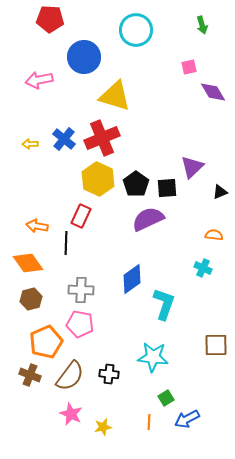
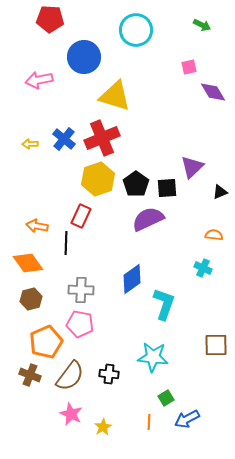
green arrow: rotated 48 degrees counterclockwise
yellow hexagon: rotated 16 degrees clockwise
yellow star: rotated 18 degrees counterclockwise
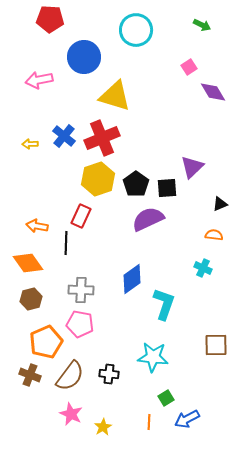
pink square: rotated 21 degrees counterclockwise
blue cross: moved 3 px up
black triangle: moved 12 px down
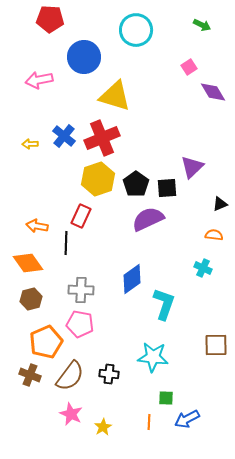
green square: rotated 35 degrees clockwise
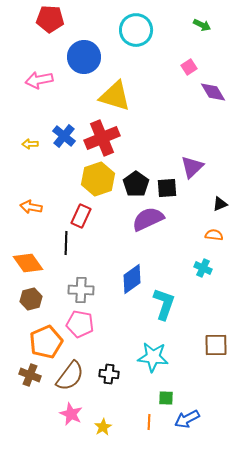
orange arrow: moved 6 px left, 19 px up
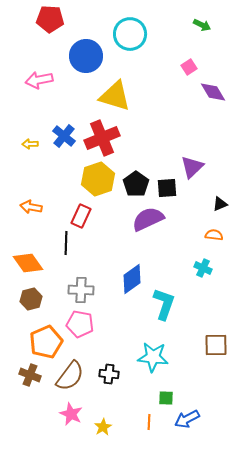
cyan circle: moved 6 px left, 4 px down
blue circle: moved 2 px right, 1 px up
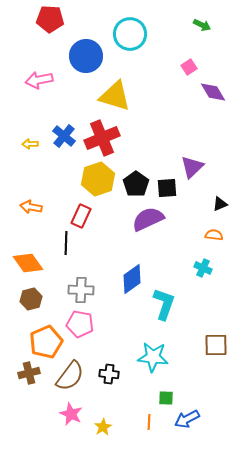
brown cross: moved 1 px left, 2 px up; rotated 35 degrees counterclockwise
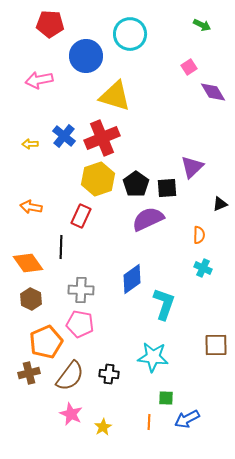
red pentagon: moved 5 px down
orange semicircle: moved 15 px left; rotated 84 degrees clockwise
black line: moved 5 px left, 4 px down
brown hexagon: rotated 20 degrees counterclockwise
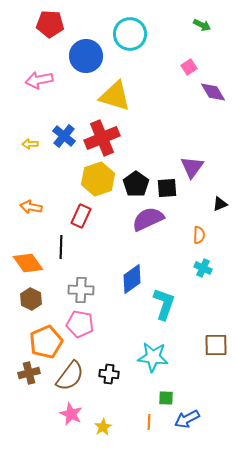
purple triangle: rotated 10 degrees counterclockwise
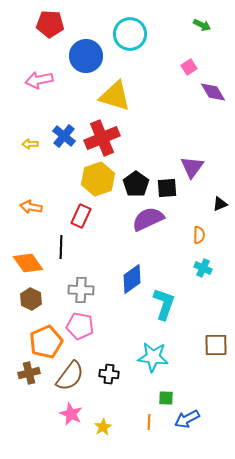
pink pentagon: moved 2 px down
